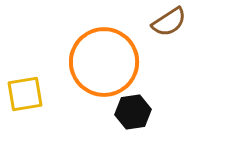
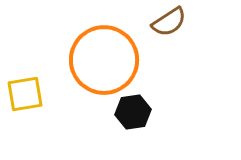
orange circle: moved 2 px up
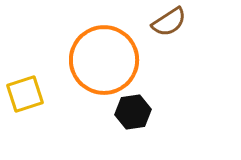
yellow square: rotated 9 degrees counterclockwise
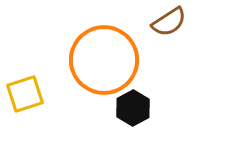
black hexagon: moved 4 px up; rotated 20 degrees counterclockwise
